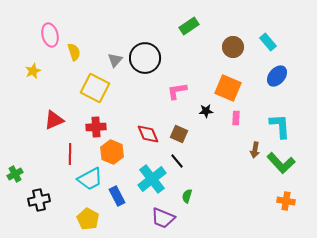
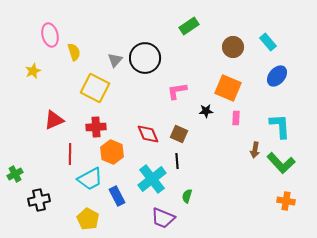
black line: rotated 35 degrees clockwise
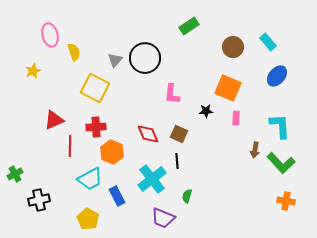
pink L-shape: moved 5 px left, 3 px down; rotated 75 degrees counterclockwise
red line: moved 8 px up
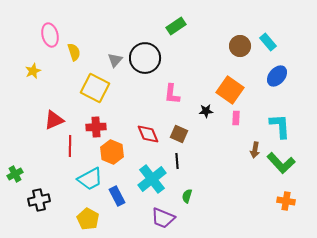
green rectangle: moved 13 px left
brown circle: moved 7 px right, 1 px up
orange square: moved 2 px right, 2 px down; rotated 12 degrees clockwise
